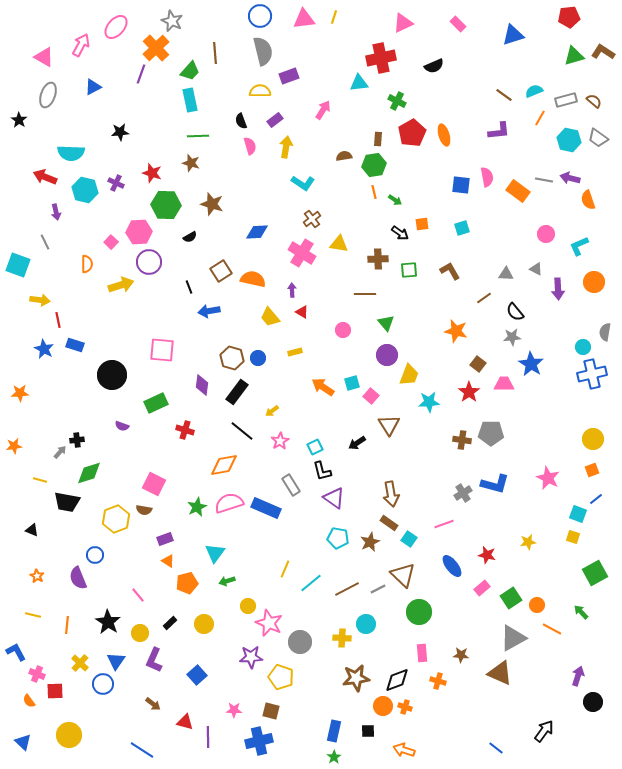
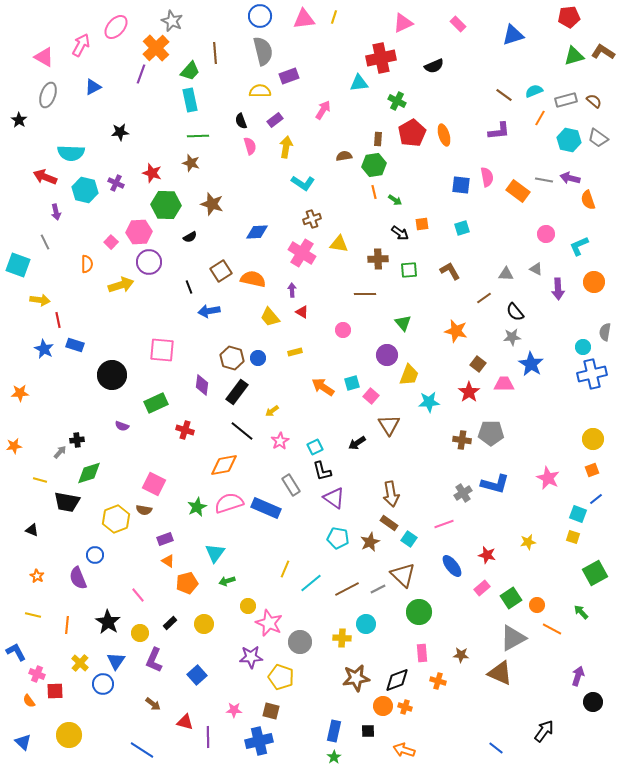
brown cross at (312, 219): rotated 18 degrees clockwise
green triangle at (386, 323): moved 17 px right
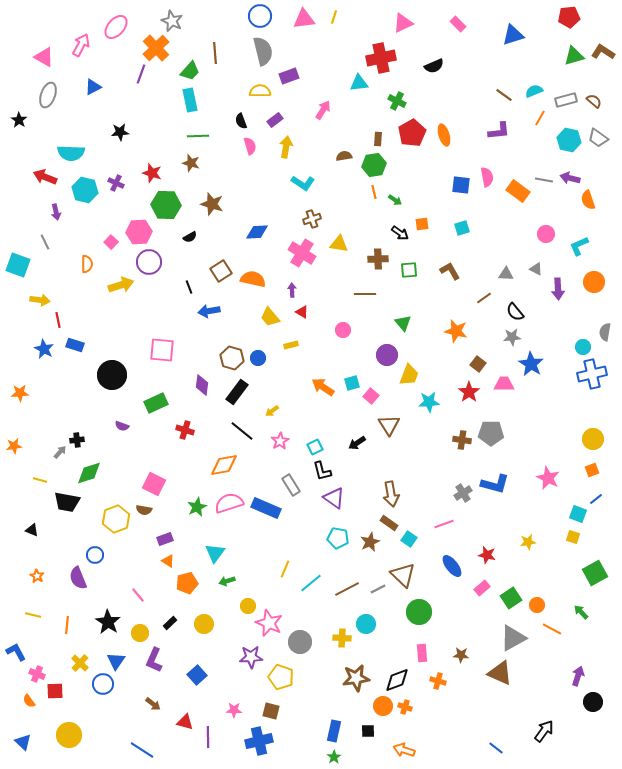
yellow rectangle at (295, 352): moved 4 px left, 7 px up
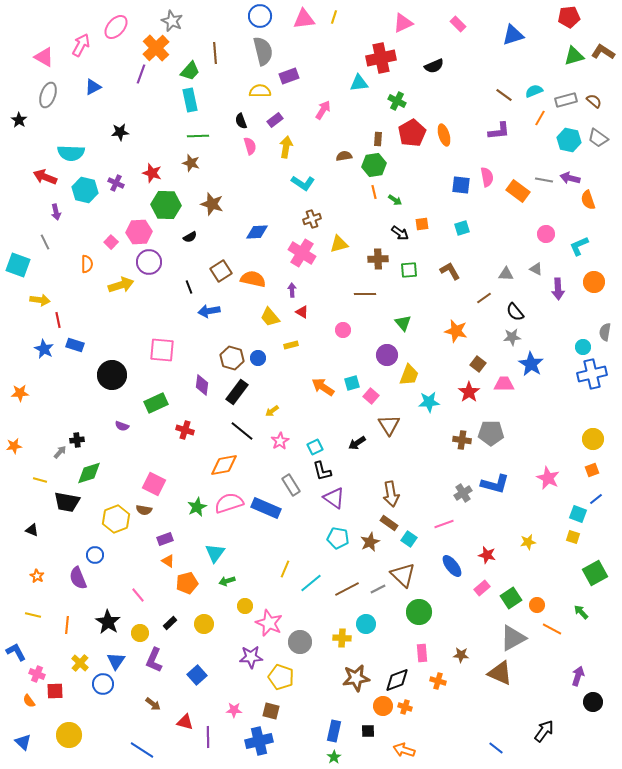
yellow triangle at (339, 244): rotated 24 degrees counterclockwise
yellow circle at (248, 606): moved 3 px left
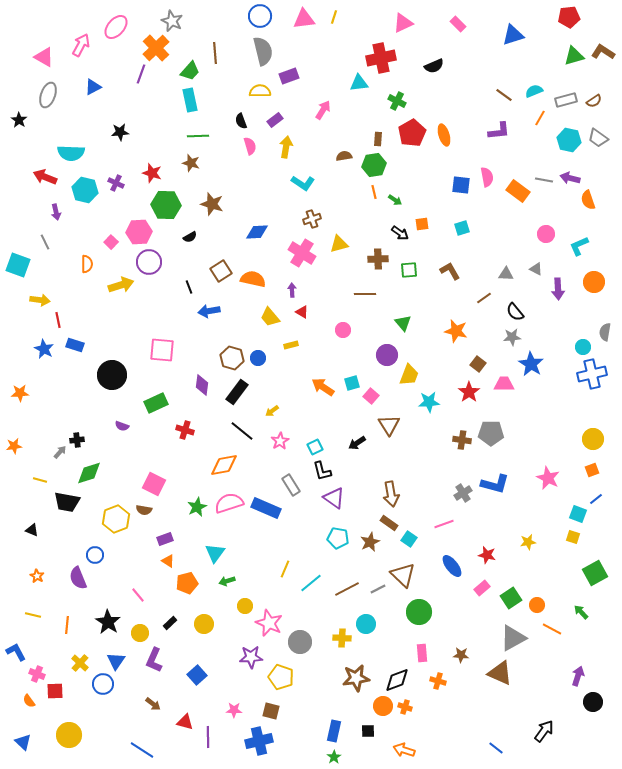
brown semicircle at (594, 101): rotated 105 degrees clockwise
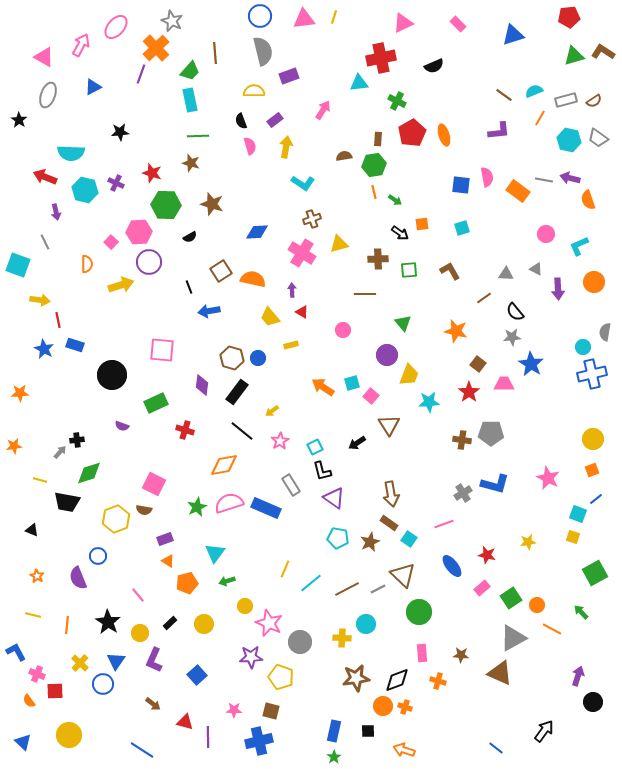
yellow semicircle at (260, 91): moved 6 px left
blue circle at (95, 555): moved 3 px right, 1 px down
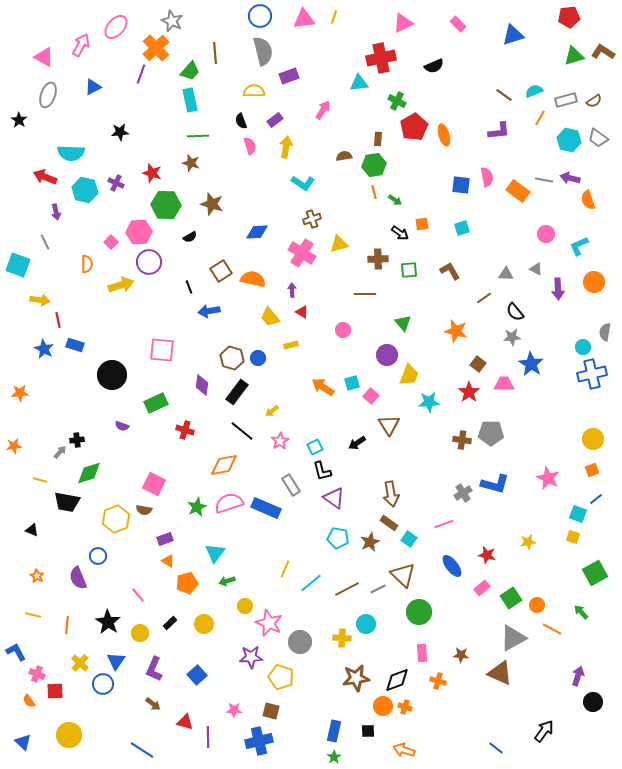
red pentagon at (412, 133): moved 2 px right, 6 px up
purple L-shape at (154, 660): moved 9 px down
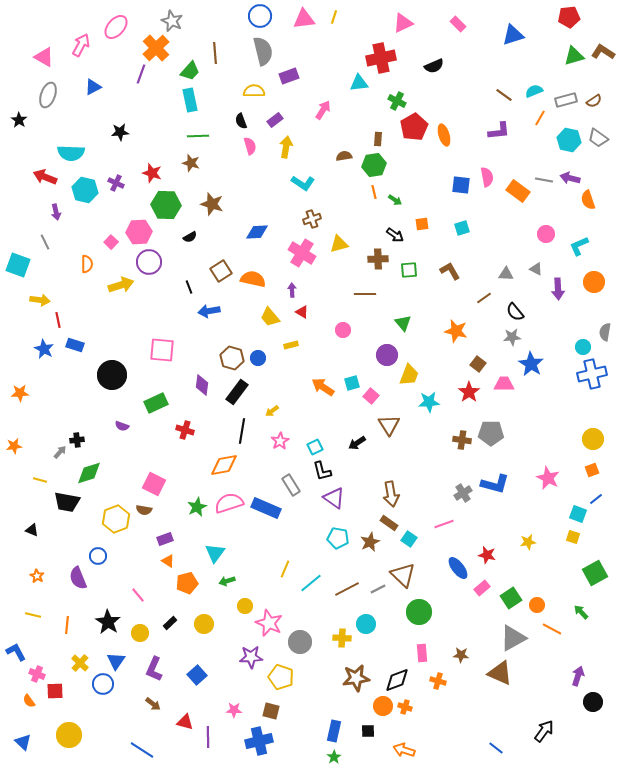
black arrow at (400, 233): moved 5 px left, 2 px down
black line at (242, 431): rotated 60 degrees clockwise
blue ellipse at (452, 566): moved 6 px right, 2 px down
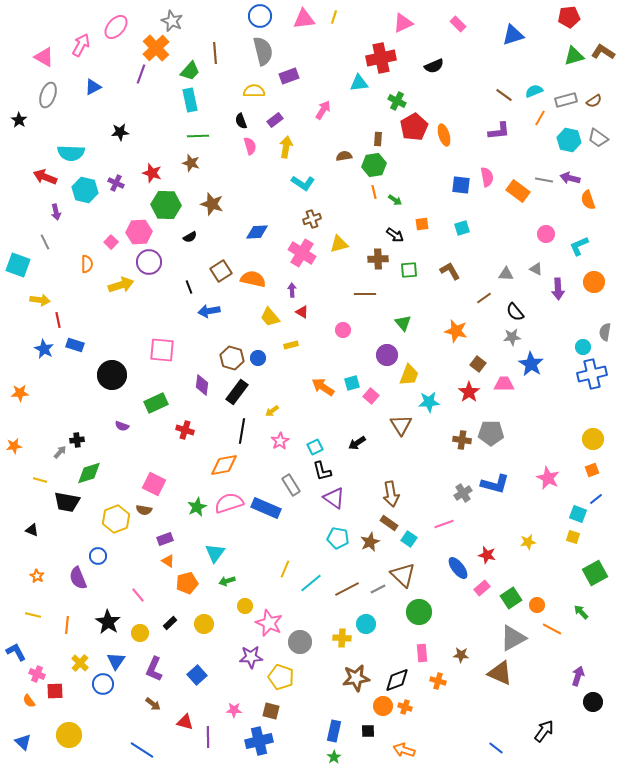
brown triangle at (389, 425): moved 12 px right
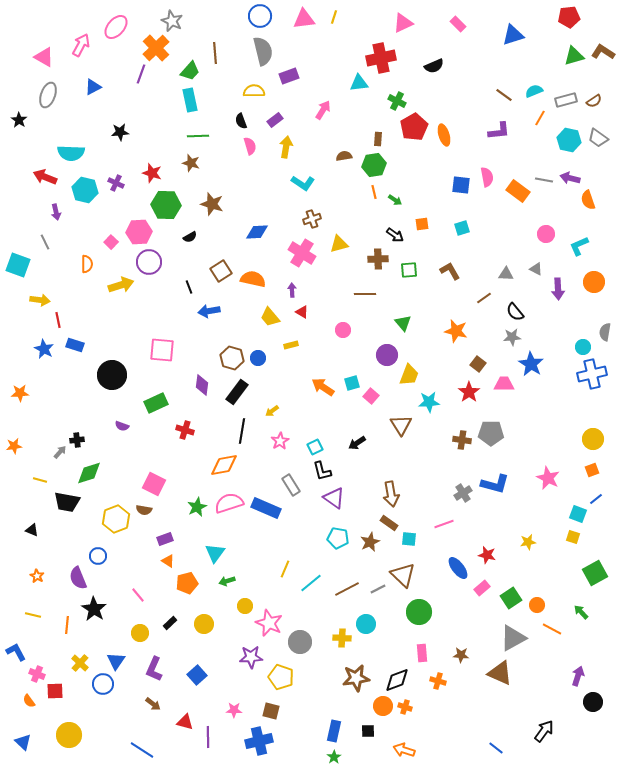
cyan square at (409, 539): rotated 28 degrees counterclockwise
black star at (108, 622): moved 14 px left, 13 px up
